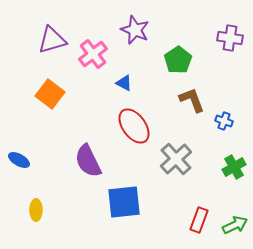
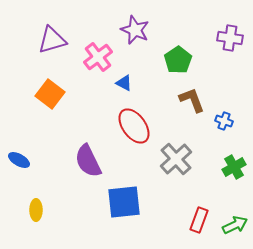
pink cross: moved 5 px right, 3 px down
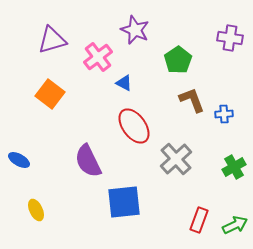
blue cross: moved 7 px up; rotated 24 degrees counterclockwise
yellow ellipse: rotated 25 degrees counterclockwise
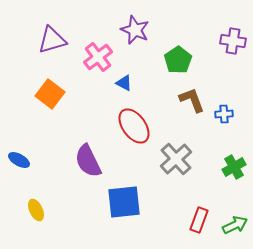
purple cross: moved 3 px right, 3 px down
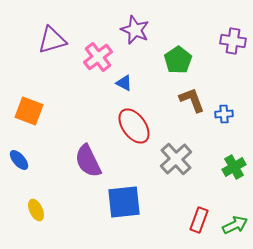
orange square: moved 21 px left, 17 px down; rotated 16 degrees counterclockwise
blue ellipse: rotated 20 degrees clockwise
